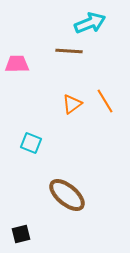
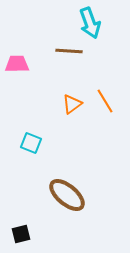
cyan arrow: rotated 92 degrees clockwise
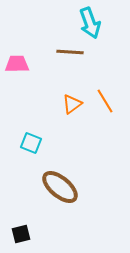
brown line: moved 1 px right, 1 px down
brown ellipse: moved 7 px left, 8 px up
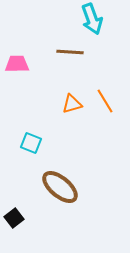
cyan arrow: moved 2 px right, 4 px up
orange triangle: rotated 20 degrees clockwise
black square: moved 7 px left, 16 px up; rotated 24 degrees counterclockwise
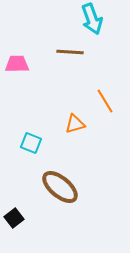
orange triangle: moved 3 px right, 20 px down
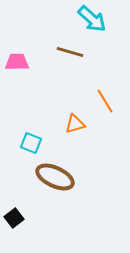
cyan arrow: rotated 28 degrees counterclockwise
brown line: rotated 12 degrees clockwise
pink trapezoid: moved 2 px up
brown ellipse: moved 5 px left, 10 px up; rotated 15 degrees counterclockwise
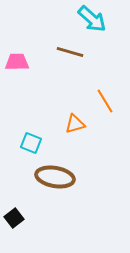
brown ellipse: rotated 15 degrees counterclockwise
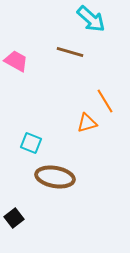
cyan arrow: moved 1 px left
pink trapezoid: moved 1 px left, 1 px up; rotated 30 degrees clockwise
orange triangle: moved 12 px right, 1 px up
